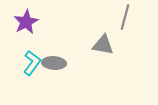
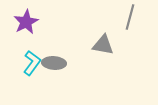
gray line: moved 5 px right
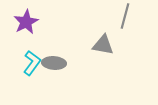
gray line: moved 5 px left, 1 px up
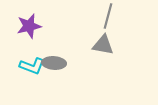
gray line: moved 17 px left
purple star: moved 3 px right, 4 px down; rotated 15 degrees clockwise
cyan L-shape: moved 3 px down; rotated 75 degrees clockwise
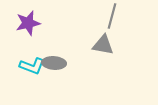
gray line: moved 4 px right
purple star: moved 1 px left, 3 px up
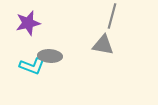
gray ellipse: moved 4 px left, 7 px up
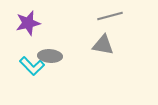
gray line: moved 2 px left; rotated 60 degrees clockwise
cyan L-shape: rotated 25 degrees clockwise
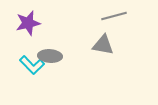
gray line: moved 4 px right
cyan L-shape: moved 1 px up
